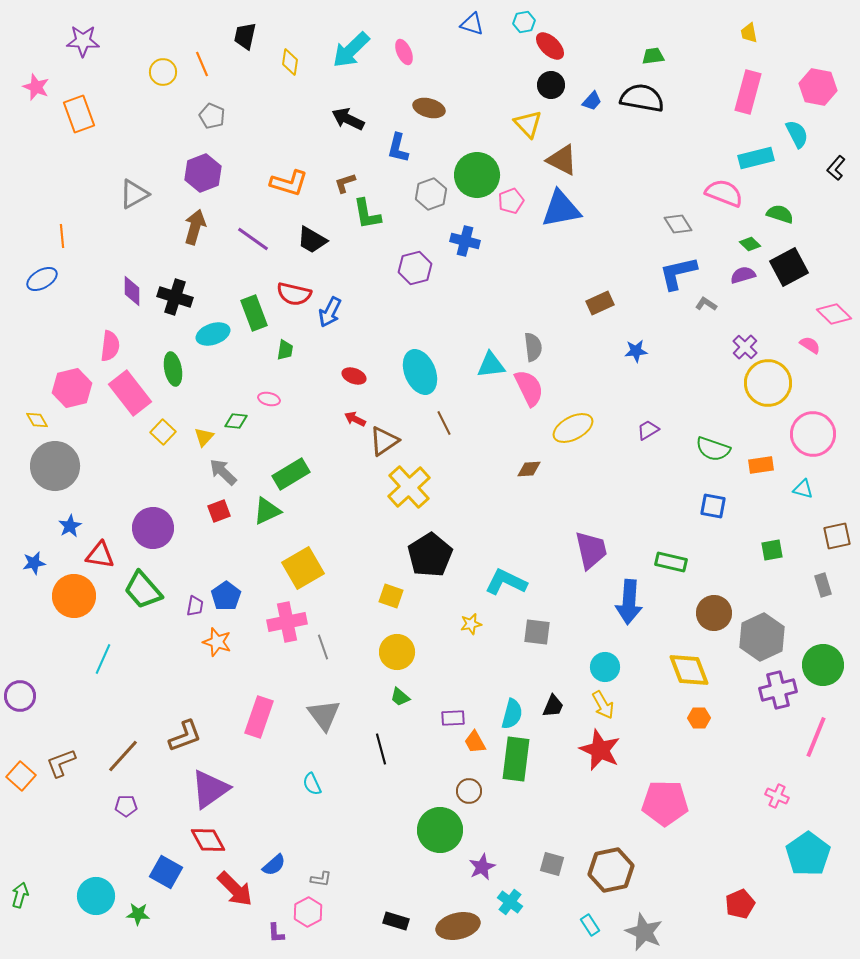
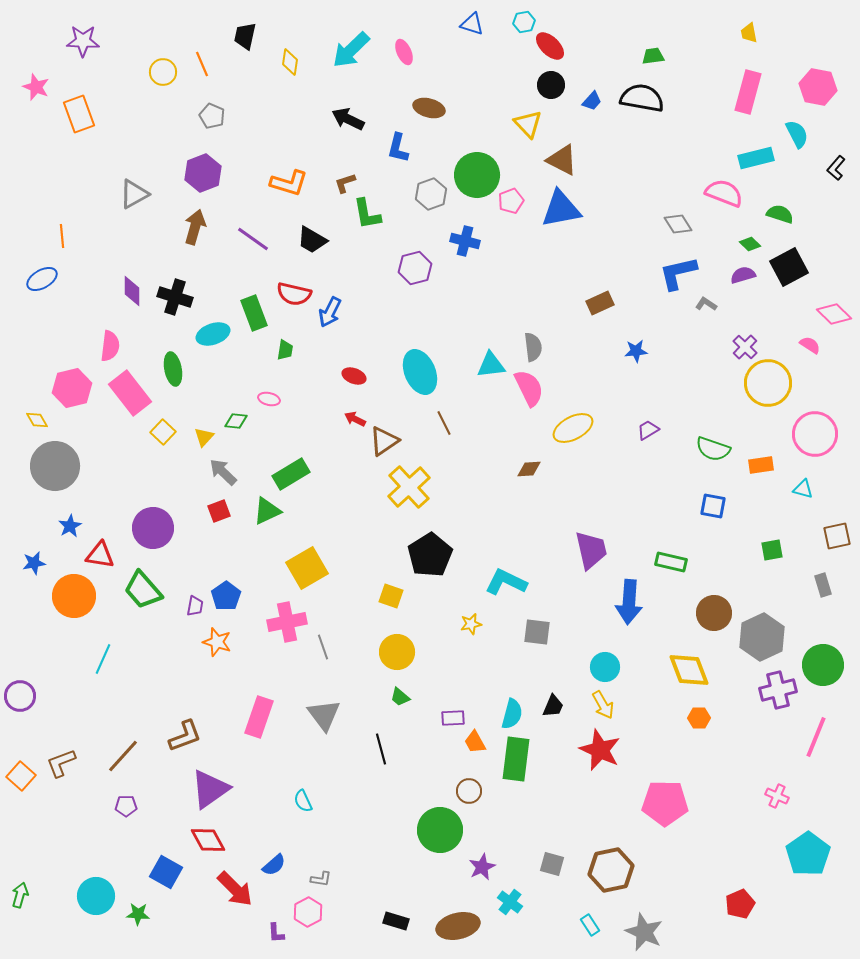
pink circle at (813, 434): moved 2 px right
yellow square at (303, 568): moved 4 px right
cyan semicircle at (312, 784): moved 9 px left, 17 px down
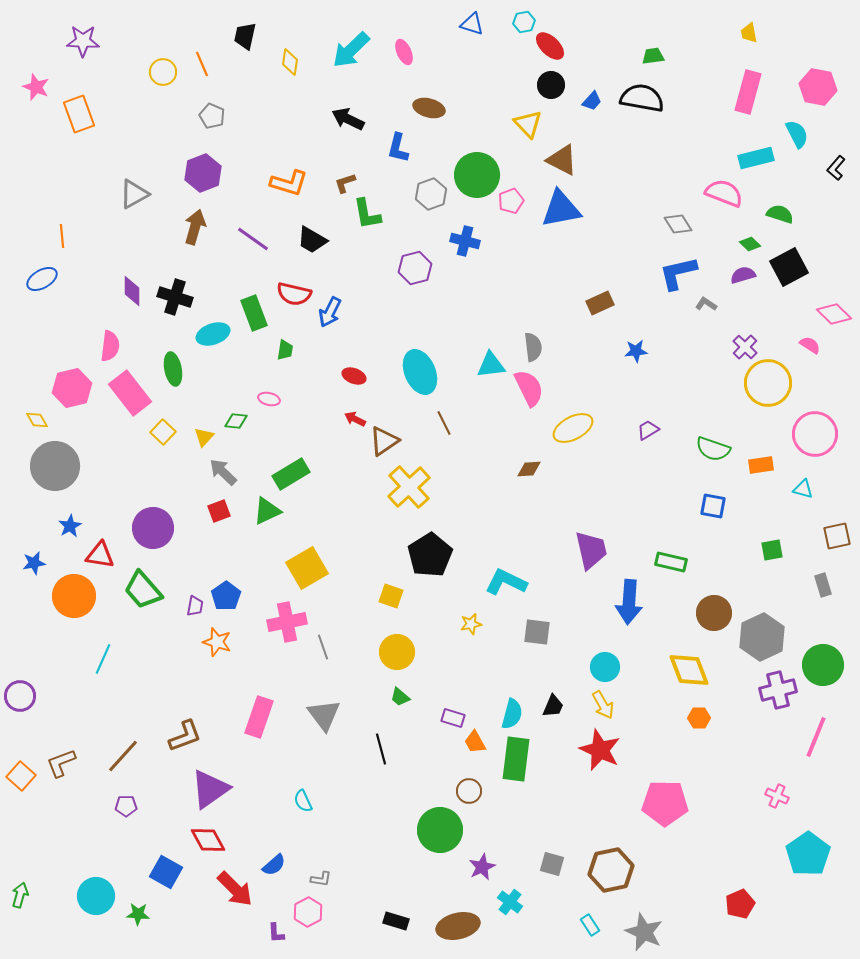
purple rectangle at (453, 718): rotated 20 degrees clockwise
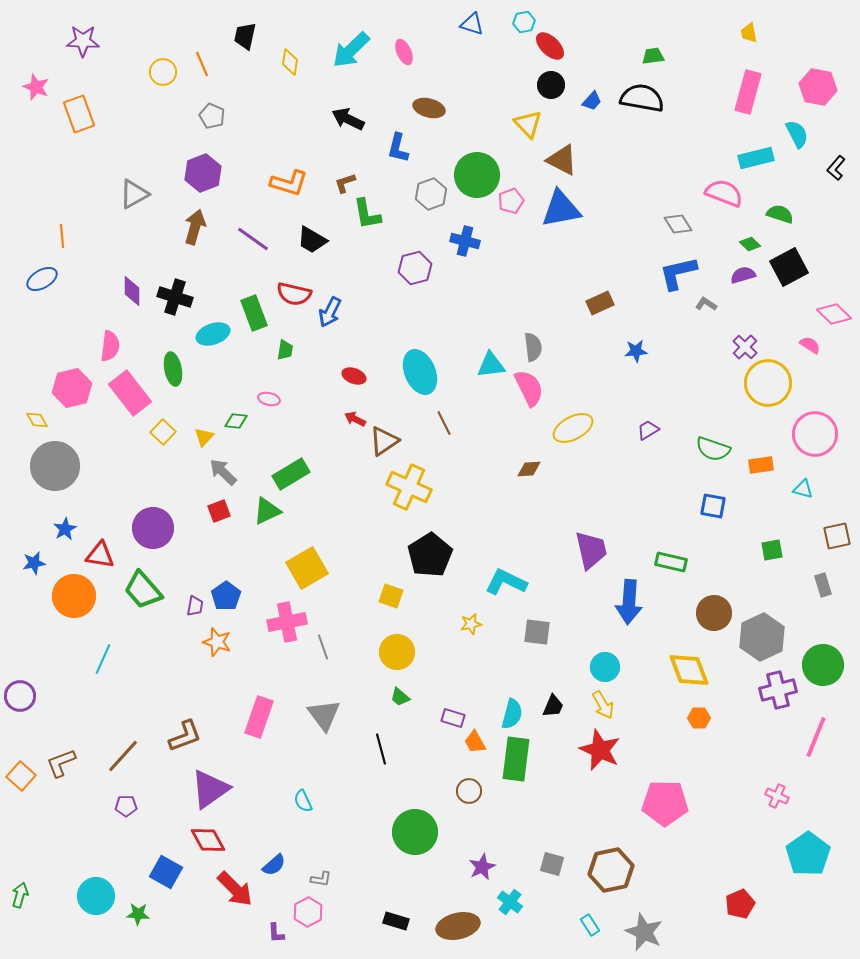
yellow cross at (409, 487): rotated 24 degrees counterclockwise
blue star at (70, 526): moved 5 px left, 3 px down
green circle at (440, 830): moved 25 px left, 2 px down
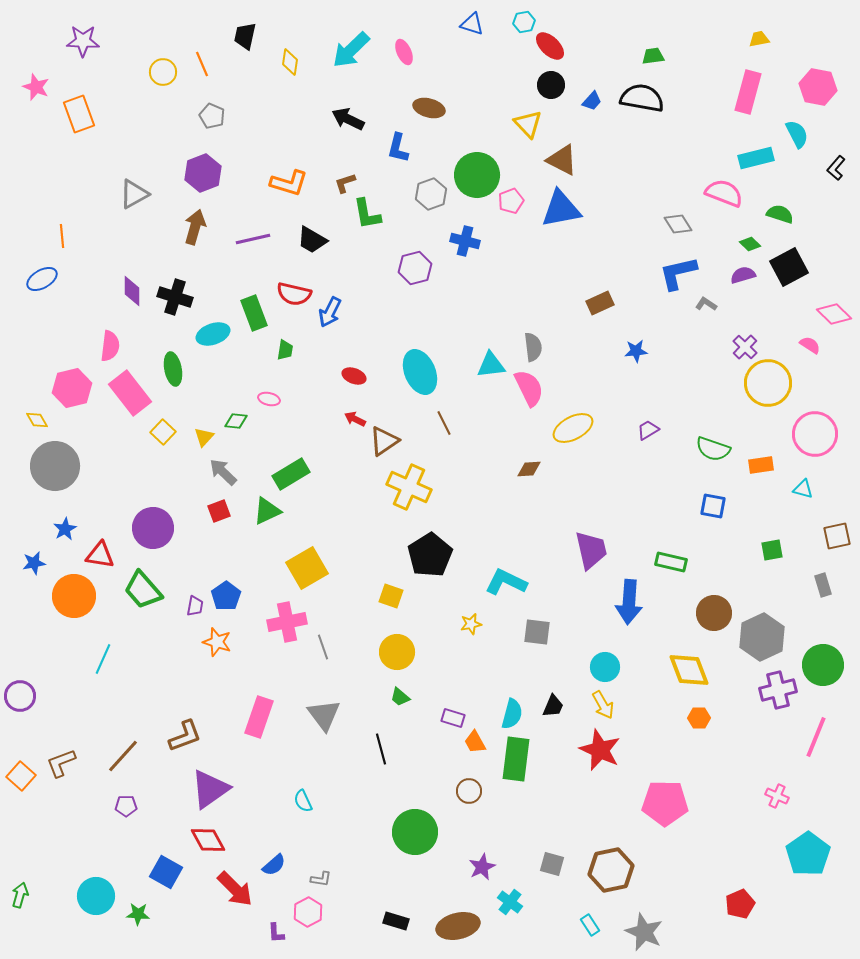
yellow trapezoid at (749, 33): moved 10 px right, 6 px down; rotated 90 degrees clockwise
purple line at (253, 239): rotated 48 degrees counterclockwise
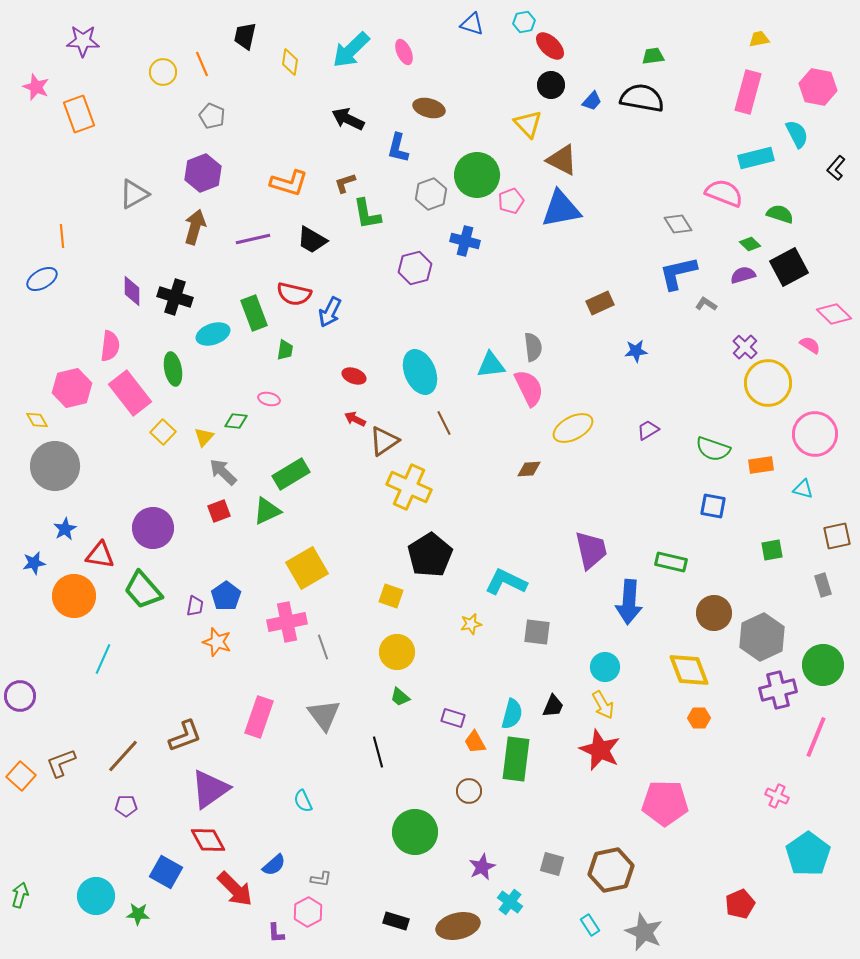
black line at (381, 749): moved 3 px left, 3 px down
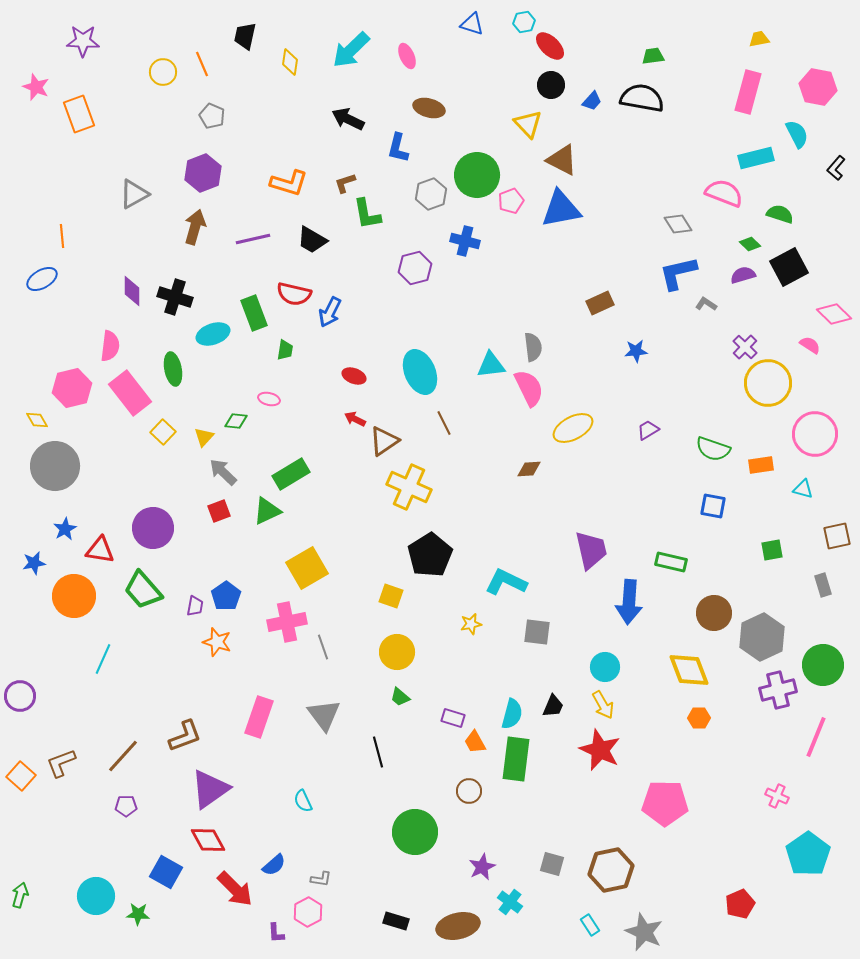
pink ellipse at (404, 52): moved 3 px right, 4 px down
red triangle at (100, 555): moved 5 px up
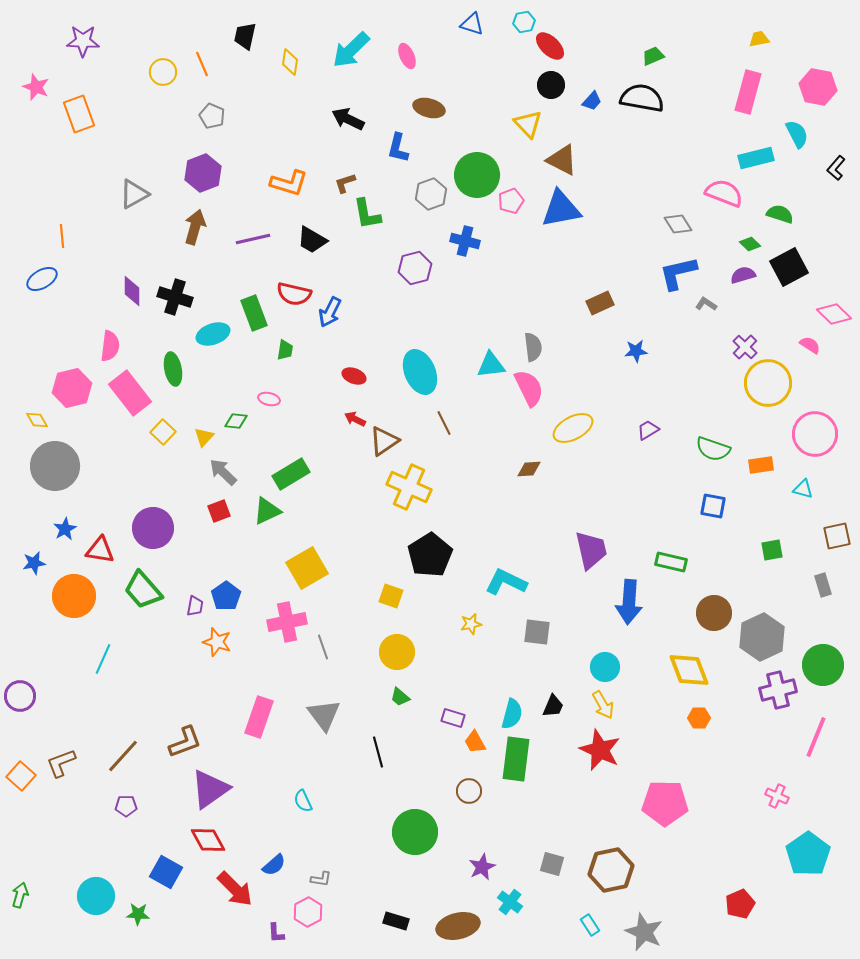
green trapezoid at (653, 56): rotated 15 degrees counterclockwise
brown L-shape at (185, 736): moved 6 px down
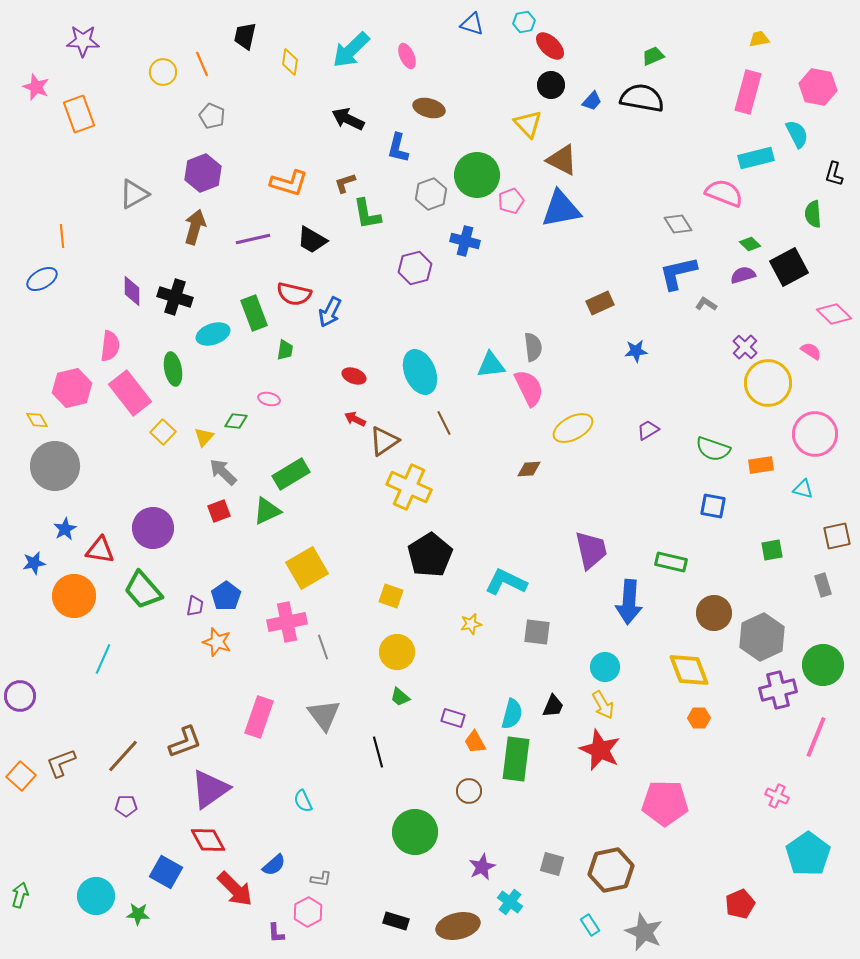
black L-shape at (836, 168): moved 2 px left, 6 px down; rotated 25 degrees counterclockwise
green semicircle at (780, 214): moved 33 px right; rotated 112 degrees counterclockwise
pink semicircle at (810, 345): moved 1 px right, 6 px down
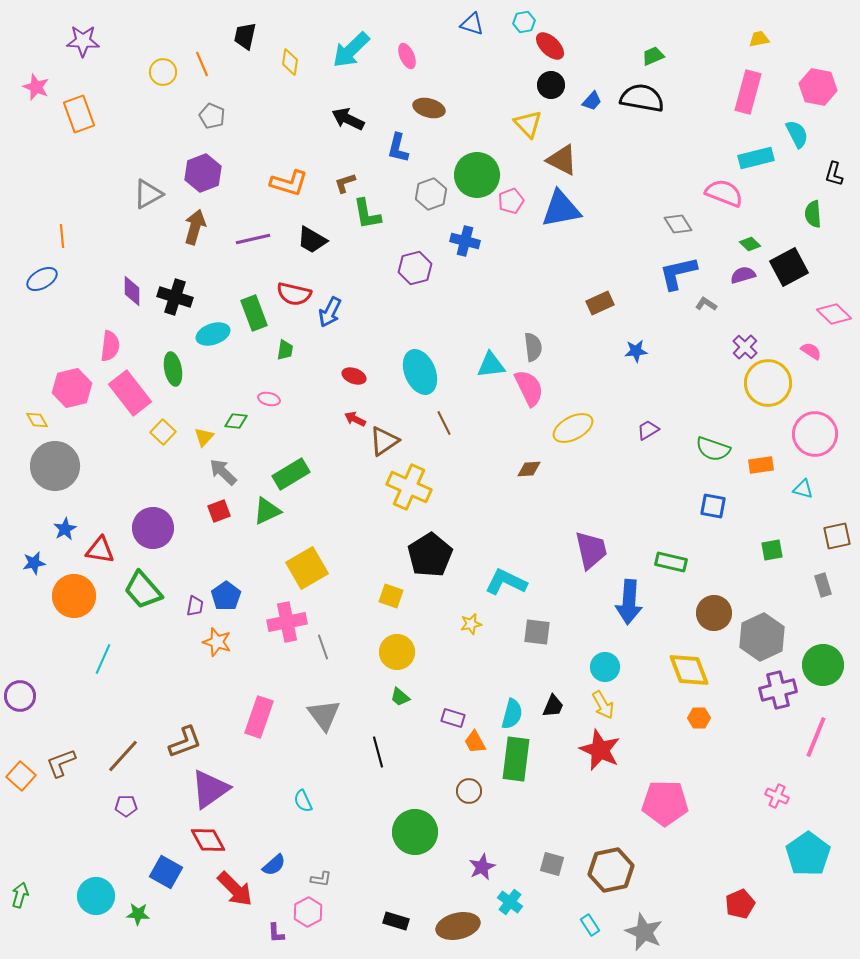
gray triangle at (134, 194): moved 14 px right
